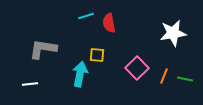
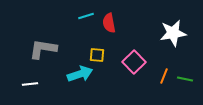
pink square: moved 3 px left, 6 px up
cyan arrow: rotated 60 degrees clockwise
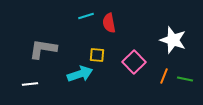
white star: moved 7 px down; rotated 28 degrees clockwise
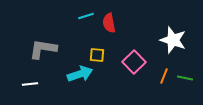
green line: moved 1 px up
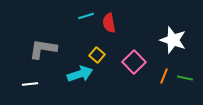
yellow square: rotated 35 degrees clockwise
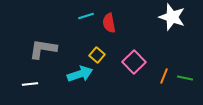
white star: moved 1 px left, 23 px up
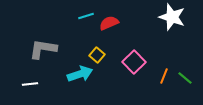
red semicircle: rotated 78 degrees clockwise
green line: rotated 28 degrees clockwise
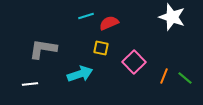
yellow square: moved 4 px right, 7 px up; rotated 28 degrees counterclockwise
